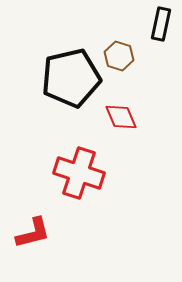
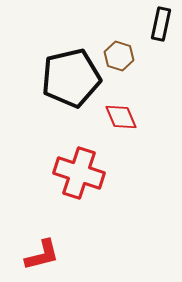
red L-shape: moved 9 px right, 22 px down
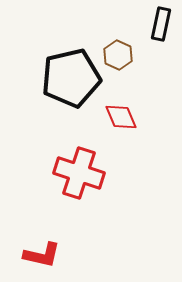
brown hexagon: moved 1 px left, 1 px up; rotated 8 degrees clockwise
red L-shape: rotated 27 degrees clockwise
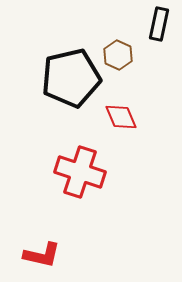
black rectangle: moved 2 px left
red cross: moved 1 px right, 1 px up
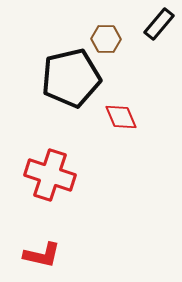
black rectangle: rotated 28 degrees clockwise
brown hexagon: moved 12 px left, 16 px up; rotated 24 degrees counterclockwise
red cross: moved 30 px left, 3 px down
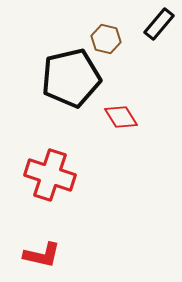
brown hexagon: rotated 12 degrees clockwise
red diamond: rotated 8 degrees counterclockwise
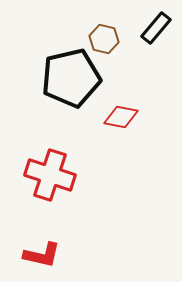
black rectangle: moved 3 px left, 4 px down
brown hexagon: moved 2 px left
red diamond: rotated 48 degrees counterclockwise
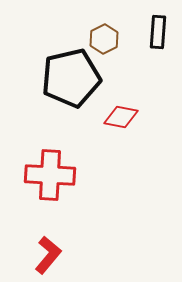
black rectangle: moved 2 px right, 4 px down; rotated 36 degrees counterclockwise
brown hexagon: rotated 20 degrees clockwise
red cross: rotated 15 degrees counterclockwise
red L-shape: moved 6 px right; rotated 63 degrees counterclockwise
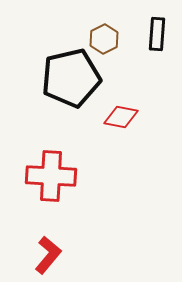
black rectangle: moved 1 px left, 2 px down
red cross: moved 1 px right, 1 px down
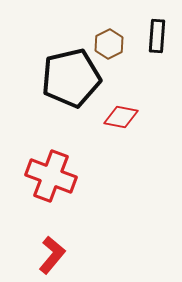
black rectangle: moved 2 px down
brown hexagon: moved 5 px right, 5 px down
red cross: rotated 18 degrees clockwise
red L-shape: moved 4 px right
